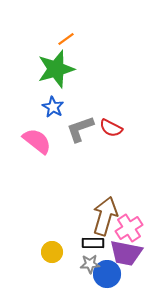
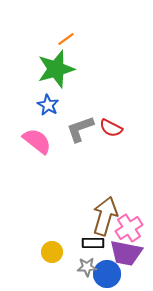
blue star: moved 5 px left, 2 px up
gray star: moved 3 px left, 3 px down
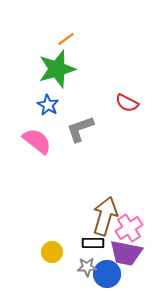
green star: moved 1 px right
red semicircle: moved 16 px right, 25 px up
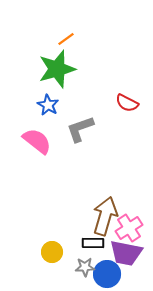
gray star: moved 2 px left
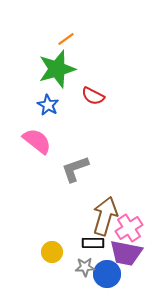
red semicircle: moved 34 px left, 7 px up
gray L-shape: moved 5 px left, 40 px down
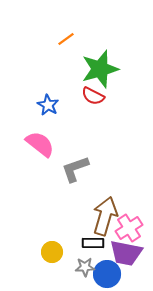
green star: moved 43 px right
pink semicircle: moved 3 px right, 3 px down
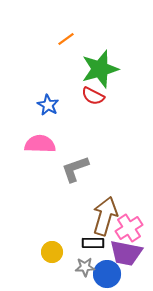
pink semicircle: rotated 36 degrees counterclockwise
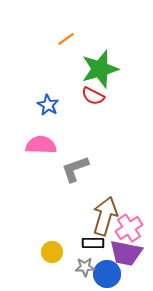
pink semicircle: moved 1 px right, 1 px down
